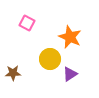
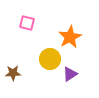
pink square: rotated 14 degrees counterclockwise
orange star: rotated 20 degrees clockwise
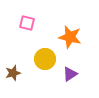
orange star: rotated 30 degrees counterclockwise
yellow circle: moved 5 px left
brown star: rotated 14 degrees counterclockwise
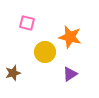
yellow circle: moved 7 px up
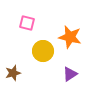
yellow circle: moved 2 px left, 1 px up
